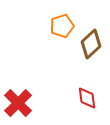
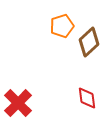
brown diamond: moved 2 px left, 2 px up
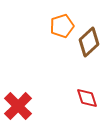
red diamond: rotated 10 degrees counterclockwise
red cross: moved 3 px down
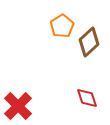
orange pentagon: rotated 15 degrees counterclockwise
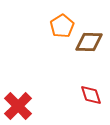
brown diamond: rotated 44 degrees clockwise
red diamond: moved 4 px right, 3 px up
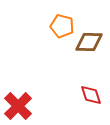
orange pentagon: rotated 25 degrees counterclockwise
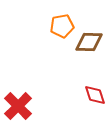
orange pentagon: rotated 25 degrees counterclockwise
red diamond: moved 4 px right
